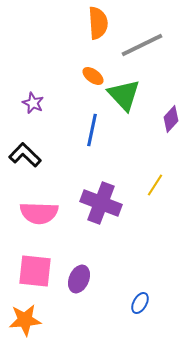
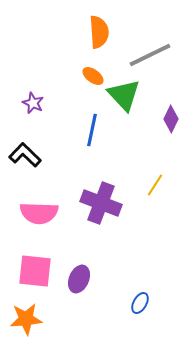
orange semicircle: moved 1 px right, 9 px down
gray line: moved 8 px right, 10 px down
purple diamond: rotated 16 degrees counterclockwise
orange star: moved 1 px right, 1 px up
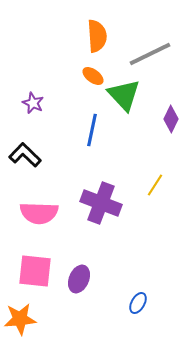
orange semicircle: moved 2 px left, 4 px down
gray line: moved 1 px up
blue ellipse: moved 2 px left
orange star: moved 6 px left
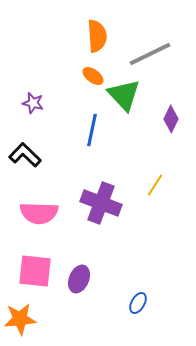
purple star: rotated 10 degrees counterclockwise
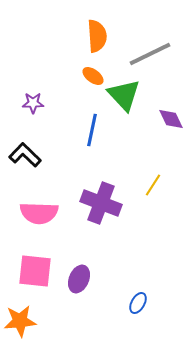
purple star: rotated 15 degrees counterclockwise
purple diamond: rotated 52 degrees counterclockwise
yellow line: moved 2 px left
orange star: moved 2 px down
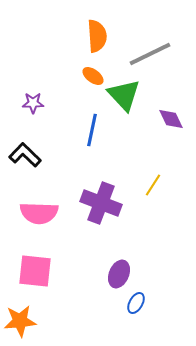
purple ellipse: moved 40 px right, 5 px up
blue ellipse: moved 2 px left
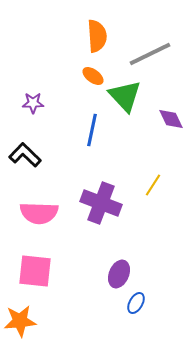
green triangle: moved 1 px right, 1 px down
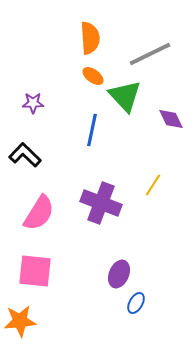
orange semicircle: moved 7 px left, 2 px down
pink semicircle: rotated 60 degrees counterclockwise
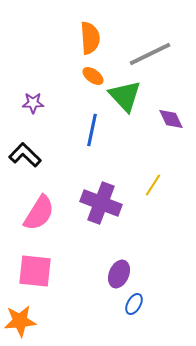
blue ellipse: moved 2 px left, 1 px down
